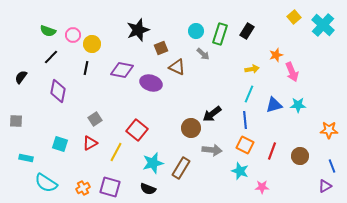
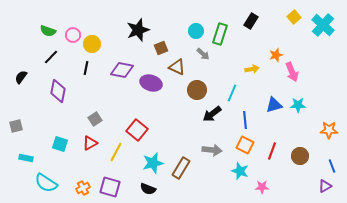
black rectangle at (247, 31): moved 4 px right, 10 px up
cyan line at (249, 94): moved 17 px left, 1 px up
gray square at (16, 121): moved 5 px down; rotated 16 degrees counterclockwise
brown circle at (191, 128): moved 6 px right, 38 px up
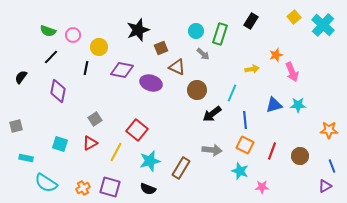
yellow circle at (92, 44): moved 7 px right, 3 px down
cyan star at (153, 163): moved 3 px left, 2 px up
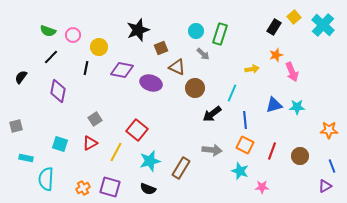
black rectangle at (251, 21): moved 23 px right, 6 px down
brown circle at (197, 90): moved 2 px left, 2 px up
cyan star at (298, 105): moved 1 px left, 2 px down
cyan semicircle at (46, 183): moved 4 px up; rotated 60 degrees clockwise
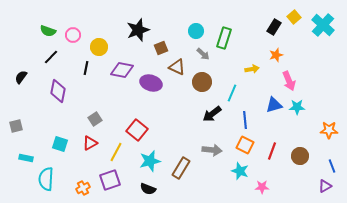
green rectangle at (220, 34): moved 4 px right, 4 px down
pink arrow at (292, 72): moved 3 px left, 9 px down
brown circle at (195, 88): moved 7 px right, 6 px up
purple square at (110, 187): moved 7 px up; rotated 35 degrees counterclockwise
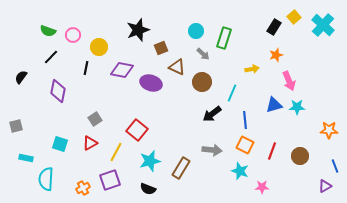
blue line at (332, 166): moved 3 px right
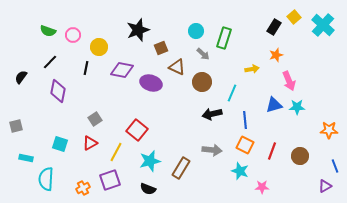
black line at (51, 57): moved 1 px left, 5 px down
black arrow at (212, 114): rotated 24 degrees clockwise
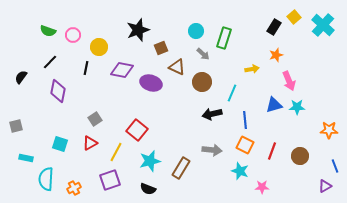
orange cross at (83, 188): moved 9 px left
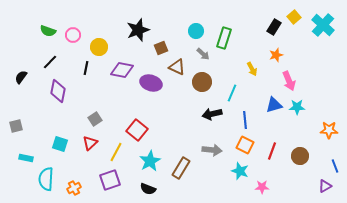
yellow arrow at (252, 69): rotated 72 degrees clockwise
red triangle at (90, 143): rotated 14 degrees counterclockwise
cyan star at (150, 161): rotated 15 degrees counterclockwise
